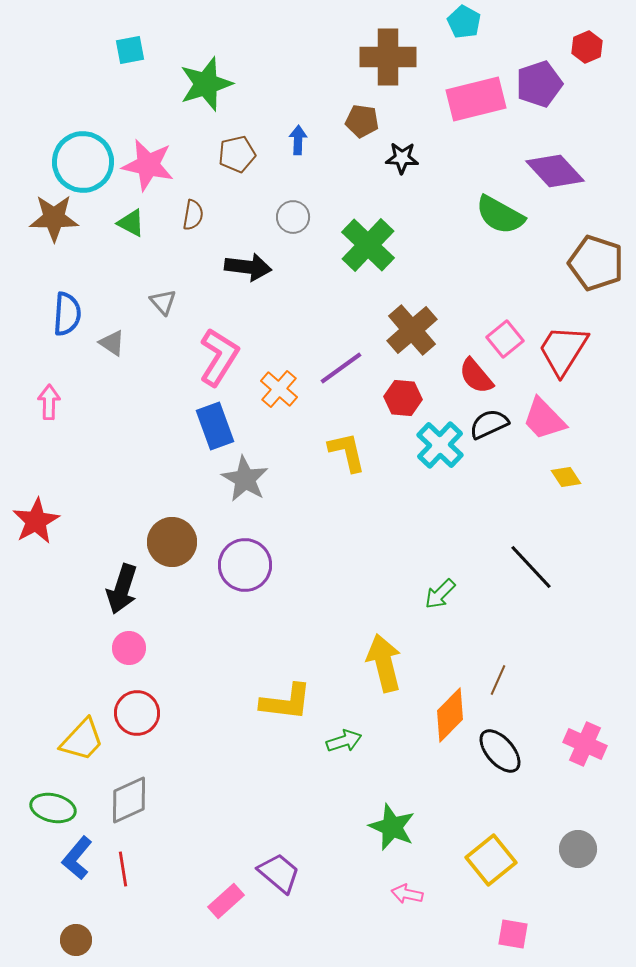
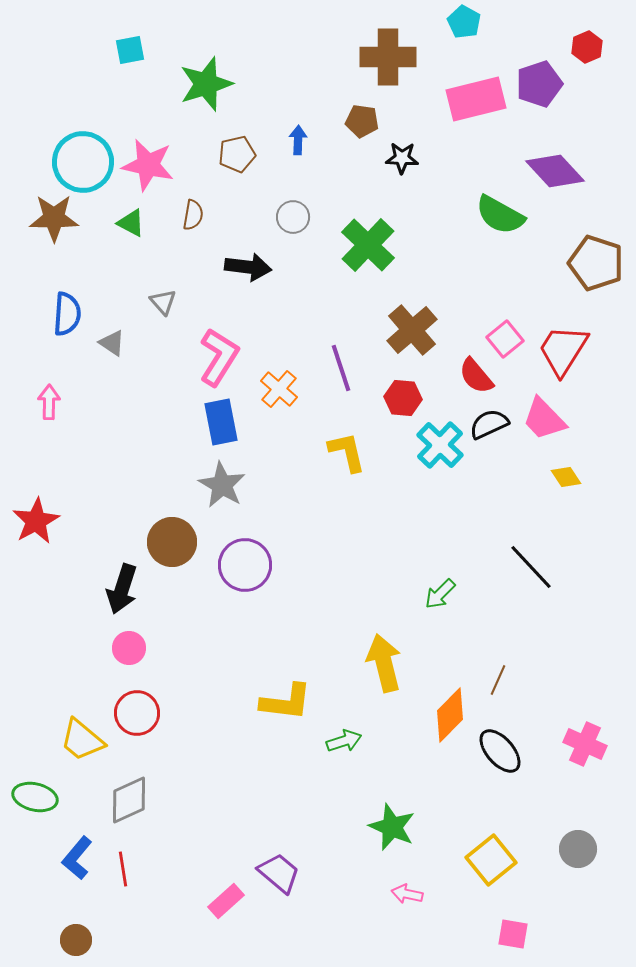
purple line at (341, 368): rotated 72 degrees counterclockwise
blue rectangle at (215, 426): moved 6 px right, 4 px up; rotated 9 degrees clockwise
gray star at (245, 479): moved 23 px left, 6 px down
yellow trapezoid at (82, 740): rotated 87 degrees clockwise
green ellipse at (53, 808): moved 18 px left, 11 px up
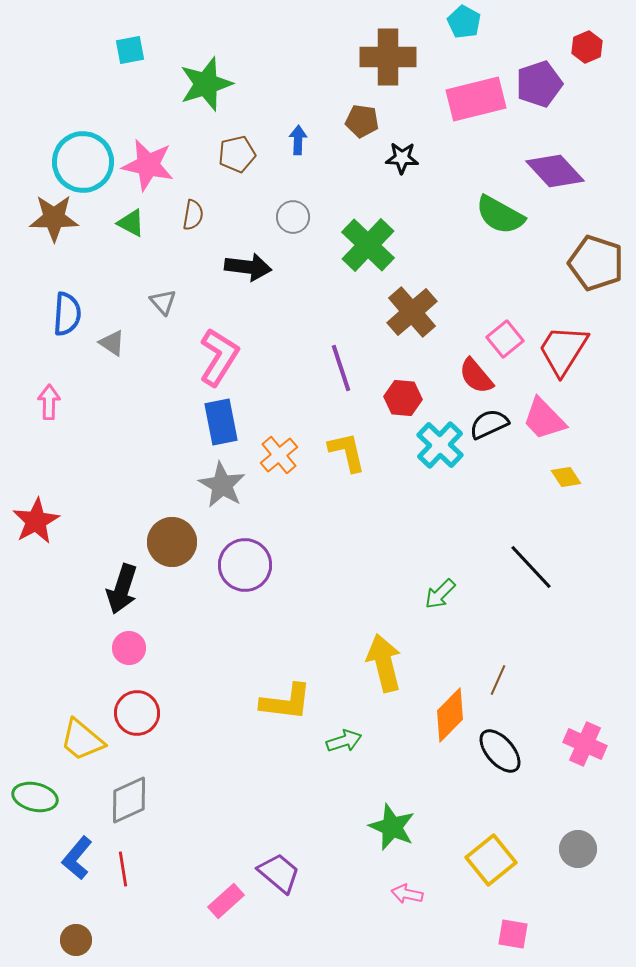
brown cross at (412, 330): moved 18 px up
orange cross at (279, 389): moved 66 px down; rotated 9 degrees clockwise
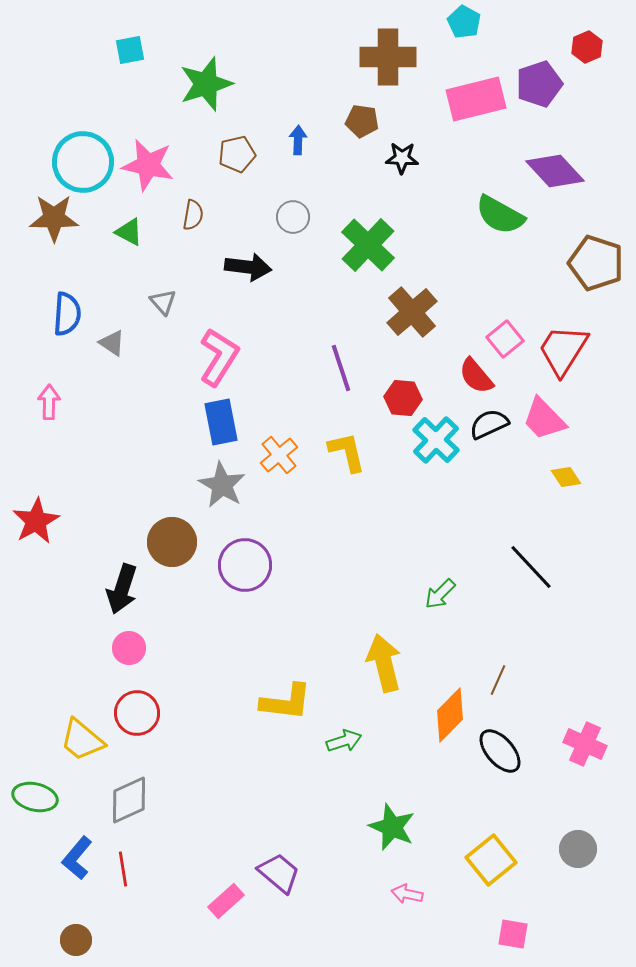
green triangle at (131, 223): moved 2 px left, 9 px down
cyan cross at (440, 445): moved 4 px left, 5 px up
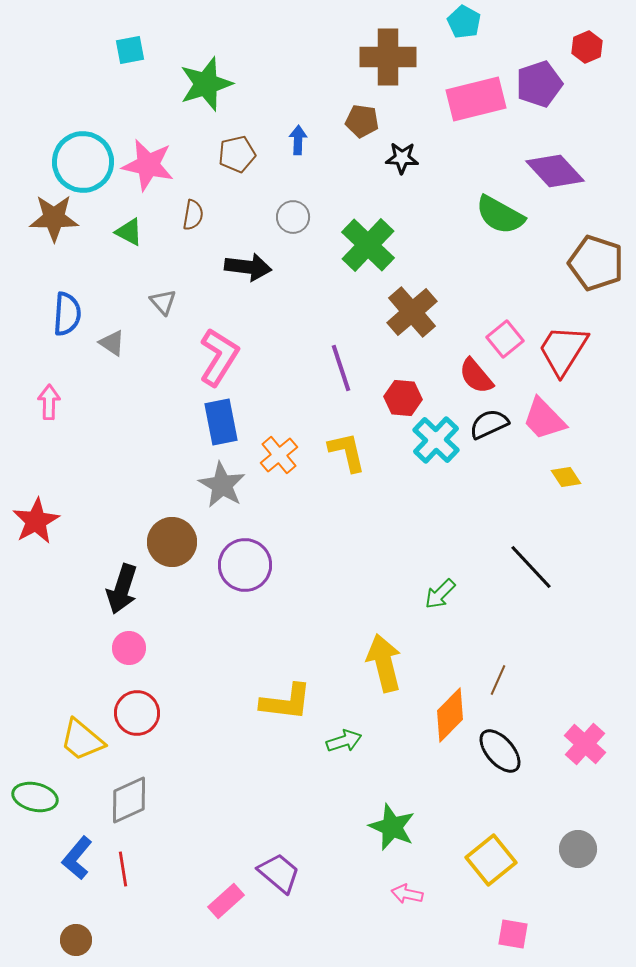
pink cross at (585, 744): rotated 18 degrees clockwise
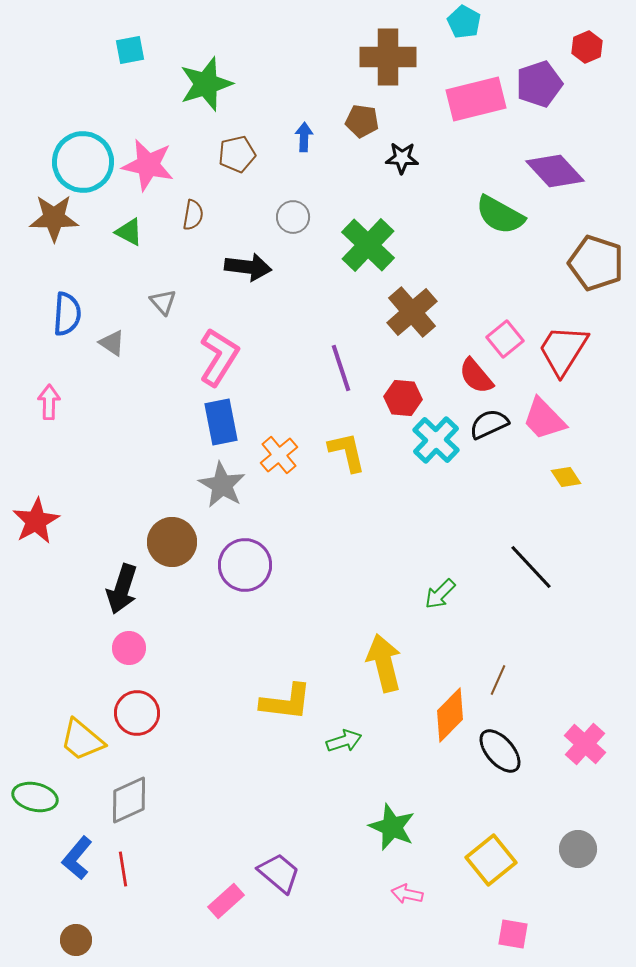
blue arrow at (298, 140): moved 6 px right, 3 px up
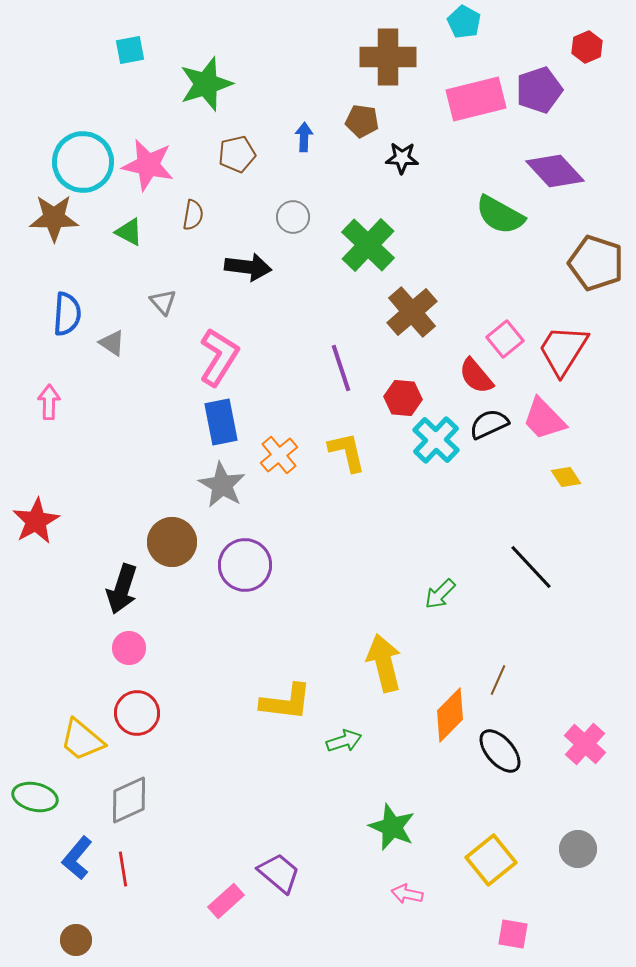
purple pentagon at (539, 84): moved 6 px down
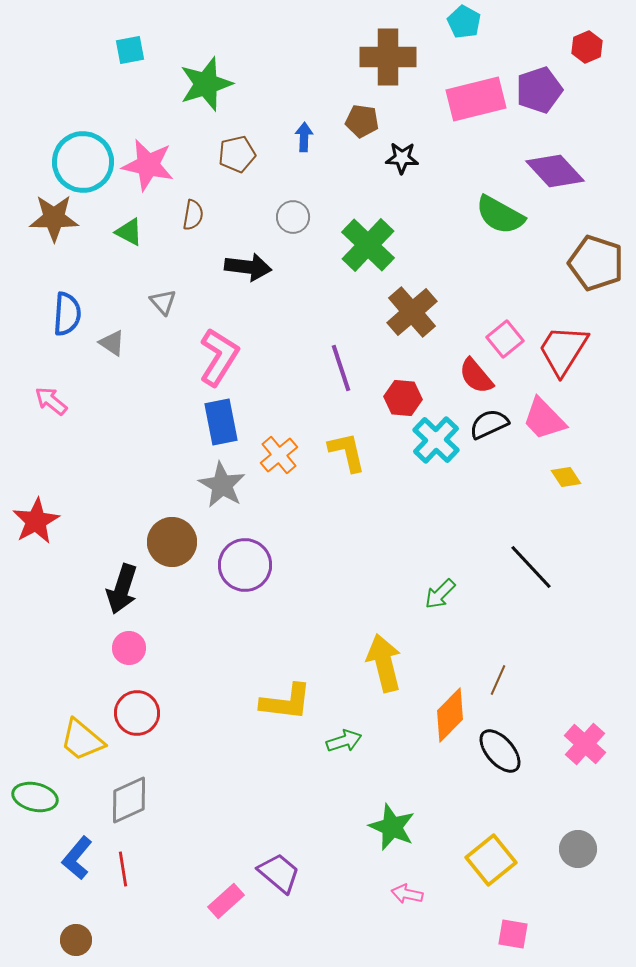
pink arrow at (49, 402): moved 2 px right, 1 px up; rotated 52 degrees counterclockwise
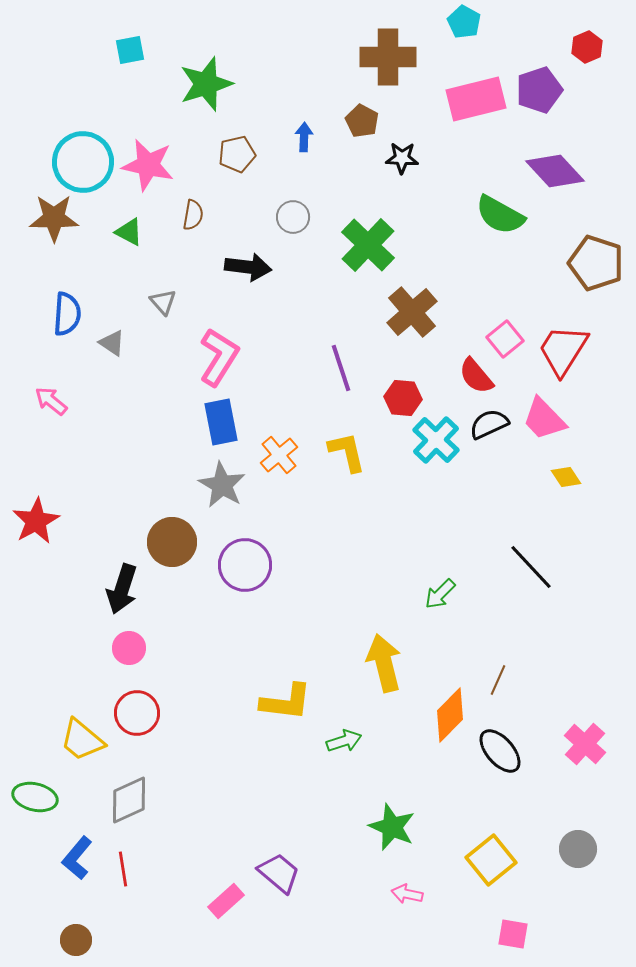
brown pentagon at (362, 121): rotated 20 degrees clockwise
